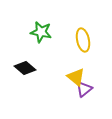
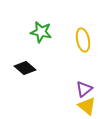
yellow triangle: moved 11 px right, 29 px down
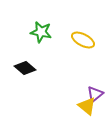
yellow ellipse: rotated 50 degrees counterclockwise
purple triangle: moved 11 px right, 5 px down
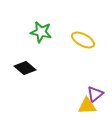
yellow triangle: rotated 42 degrees counterclockwise
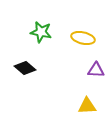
yellow ellipse: moved 2 px up; rotated 15 degrees counterclockwise
purple triangle: moved 1 px right, 24 px up; rotated 42 degrees clockwise
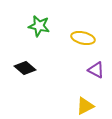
green star: moved 2 px left, 6 px up
purple triangle: rotated 24 degrees clockwise
yellow triangle: moved 2 px left; rotated 24 degrees counterclockwise
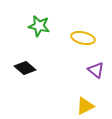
purple triangle: rotated 12 degrees clockwise
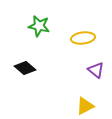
yellow ellipse: rotated 20 degrees counterclockwise
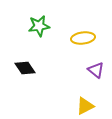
green star: rotated 20 degrees counterclockwise
black diamond: rotated 15 degrees clockwise
